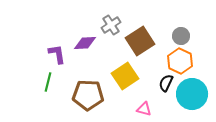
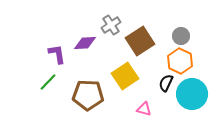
green line: rotated 30 degrees clockwise
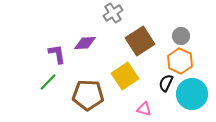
gray cross: moved 2 px right, 12 px up
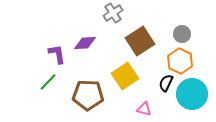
gray circle: moved 1 px right, 2 px up
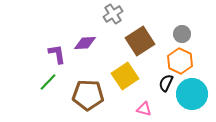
gray cross: moved 1 px down
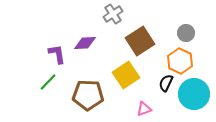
gray circle: moved 4 px right, 1 px up
yellow square: moved 1 px right, 1 px up
cyan circle: moved 2 px right
pink triangle: rotated 35 degrees counterclockwise
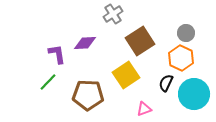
orange hexagon: moved 1 px right, 3 px up
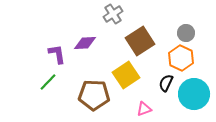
brown pentagon: moved 6 px right
